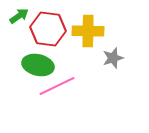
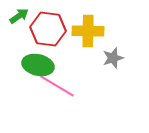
pink line: rotated 57 degrees clockwise
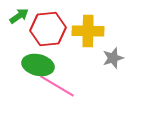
red hexagon: rotated 12 degrees counterclockwise
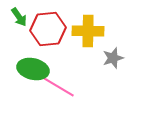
green arrow: moved 1 px down; rotated 90 degrees clockwise
green ellipse: moved 5 px left, 4 px down
